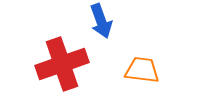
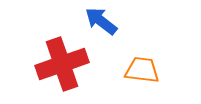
blue arrow: rotated 148 degrees clockwise
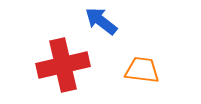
red cross: moved 1 px right, 1 px down; rotated 6 degrees clockwise
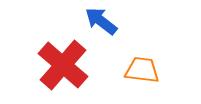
red cross: rotated 36 degrees counterclockwise
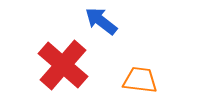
orange trapezoid: moved 2 px left, 10 px down
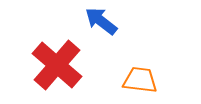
red cross: moved 6 px left
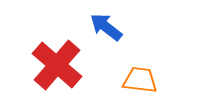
blue arrow: moved 5 px right, 6 px down
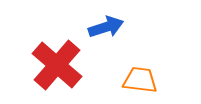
blue arrow: rotated 124 degrees clockwise
